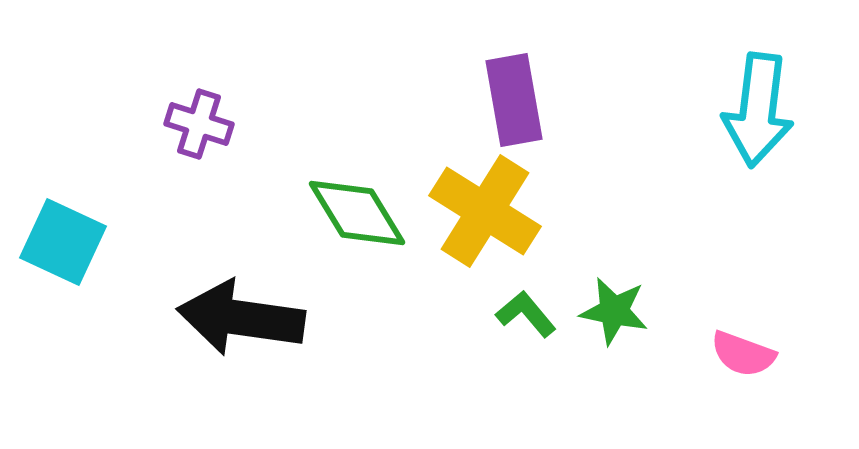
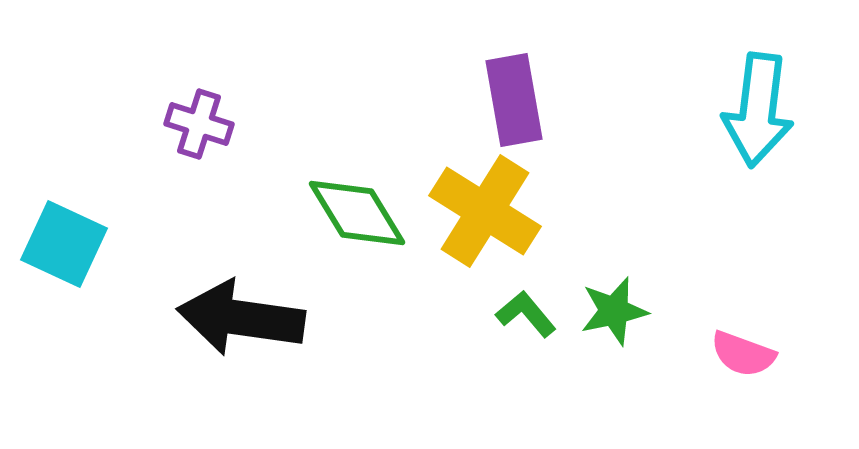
cyan square: moved 1 px right, 2 px down
green star: rotated 24 degrees counterclockwise
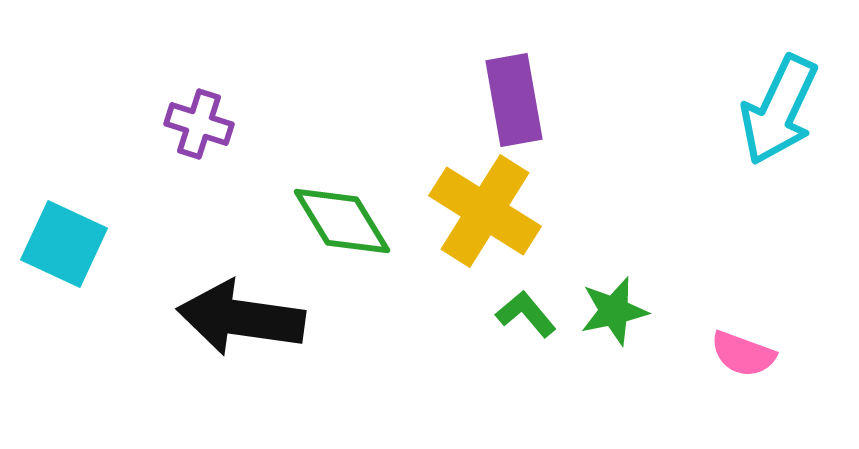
cyan arrow: moved 21 px right; rotated 18 degrees clockwise
green diamond: moved 15 px left, 8 px down
